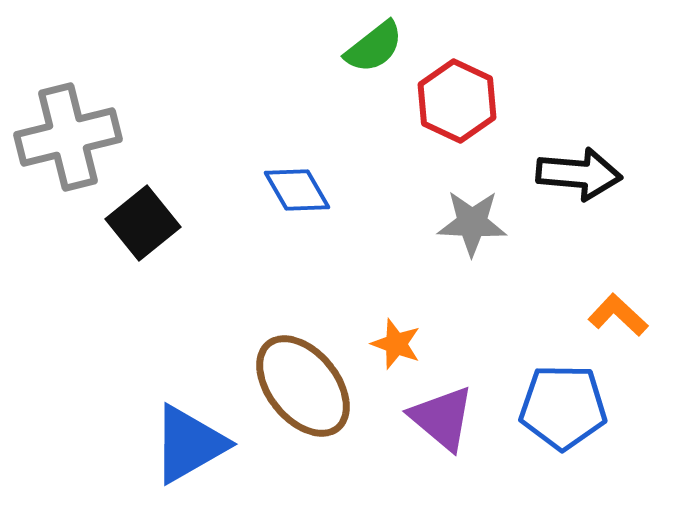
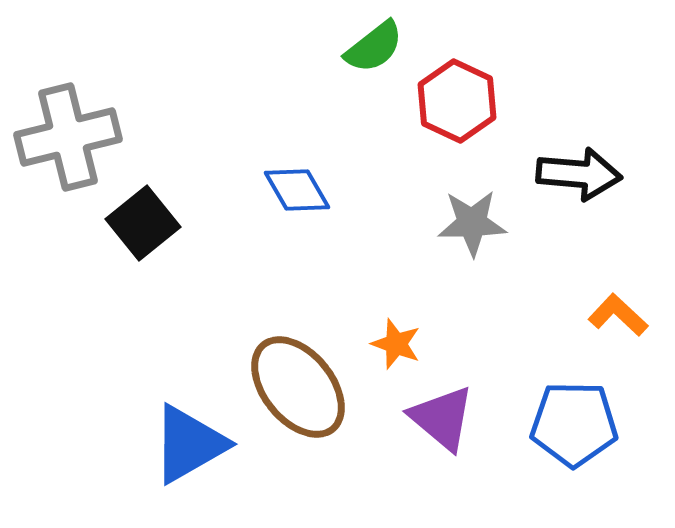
gray star: rotated 4 degrees counterclockwise
brown ellipse: moved 5 px left, 1 px down
blue pentagon: moved 11 px right, 17 px down
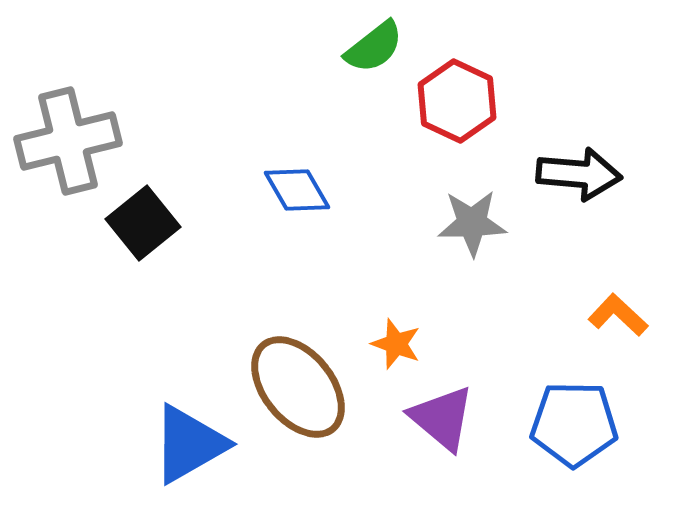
gray cross: moved 4 px down
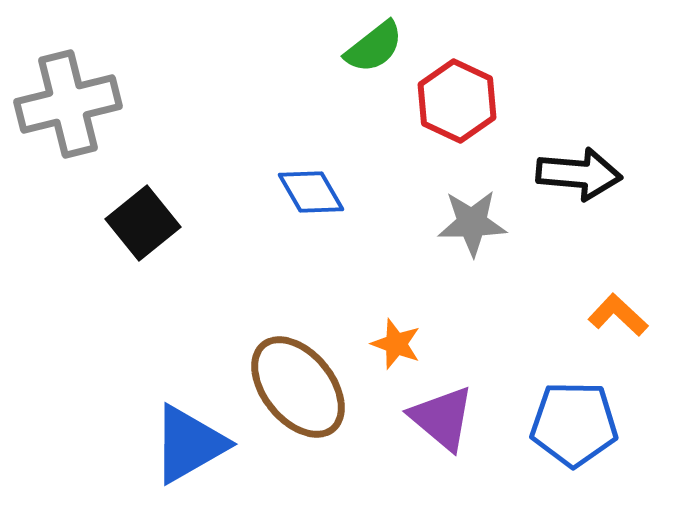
gray cross: moved 37 px up
blue diamond: moved 14 px right, 2 px down
